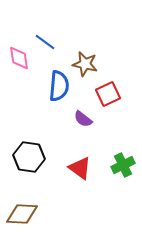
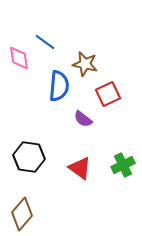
brown diamond: rotated 52 degrees counterclockwise
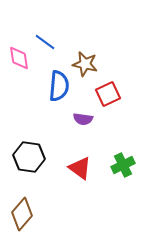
purple semicircle: rotated 30 degrees counterclockwise
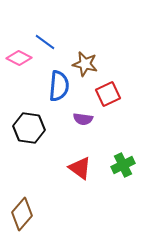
pink diamond: rotated 55 degrees counterclockwise
black hexagon: moved 29 px up
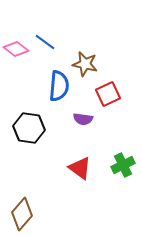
pink diamond: moved 3 px left, 9 px up; rotated 10 degrees clockwise
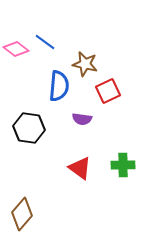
red square: moved 3 px up
purple semicircle: moved 1 px left
green cross: rotated 25 degrees clockwise
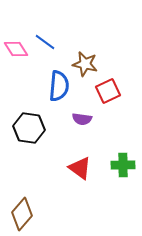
pink diamond: rotated 20 degrees clockwise
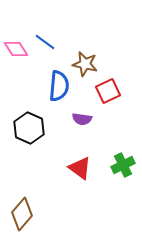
black hexagon: rotated 16 degrees clockwise
green cross: rotated 25 degrees counterclockwise
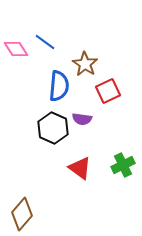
brown star: rotated 20 degrees clockwise
black hexagon: moved 24 px right
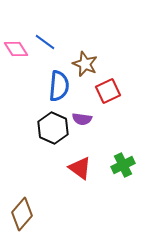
brown star: rotated 10 degrees counterclockwise
